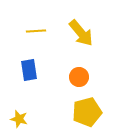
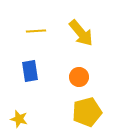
blue rectangle: moved 1 px right, 1 px down
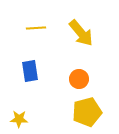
yellow line: moved 3 px up
orange circle: moved 2 px down
yellow star: rotated 12 degrees counterclockwise
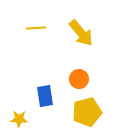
blue rectangle: moved 15 px right, 25 px down
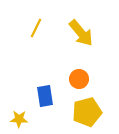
yellow line: rotated 60 degrees counterclockwise
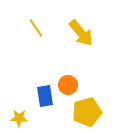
yellow line: rotated 60 degrees counterclockwise
orange circle: moved 11 px left, 6 px down
yellow star: moved 1 px up
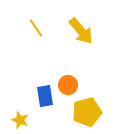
yellow arrow: moved 2 px up
yellow star: moved 1 px right, 2 px down; rotated 18 degrees clockwise
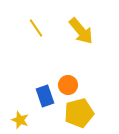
blue rectangle: rotated 10 degrees counterclockwise
yellow pentagon: moved 8 px left, 1 px down
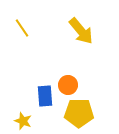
yellow line: moved 14 px left
blue rectangle: rotated 15 degrees clockwise
yellow pentagon: rotated 16 degrees clockwise
yellow star: moved 3 px right, 1 px down
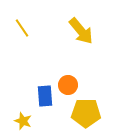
yellow pentagon: moved 7 px right
